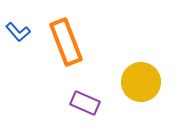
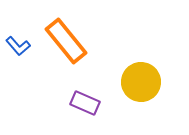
blue L-shape: moved 14 px down
orange rectangle: moved 1 px up; rotated 18 degrees counterclockwise
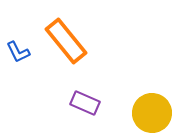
blue L-shape: moved 6 px down; rotated 15 degrees clockwise
yellow circle: moved 11 px right, 31 px down
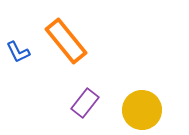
purple rectangle: rotated 76 degrees counterclockwise
yellow circle: moved 10 px left, 3 px up
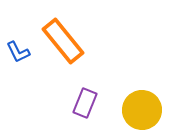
orange rectangle: moved 3 px left
purple rectangle: rotated 16 degrees counterclockwise
